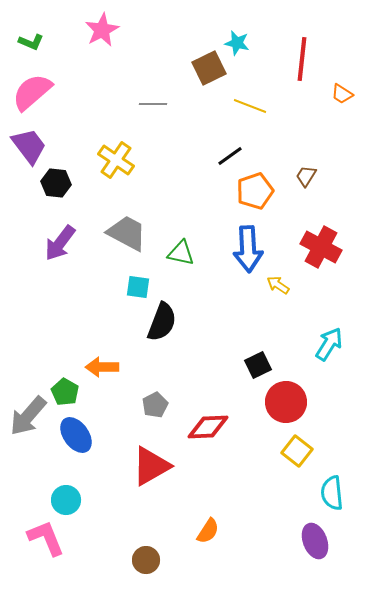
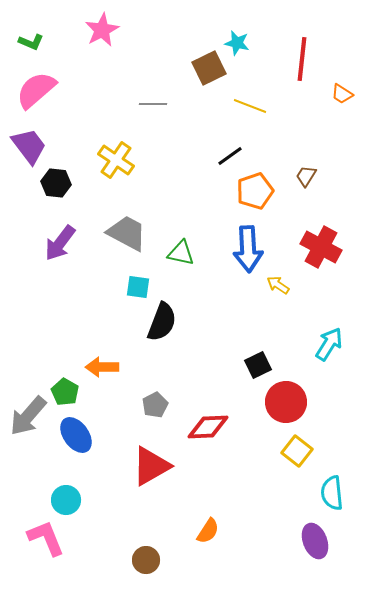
pink semicircle: moved 4 px right, 2 px up
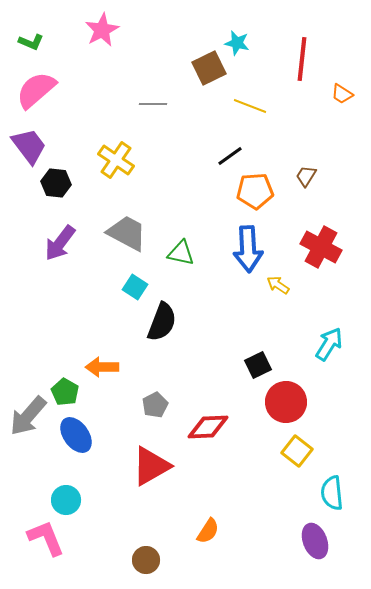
orange pentagon: rotated 15 degrees clockwise
cyan square: moved 3 px left; rotated 25 degrees clockwise
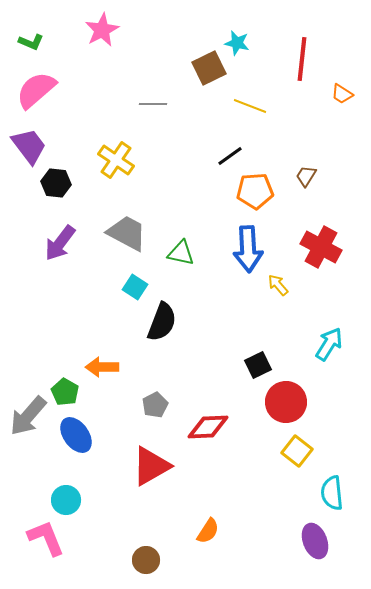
yellow arrow: rotated 15 degrees clockwise
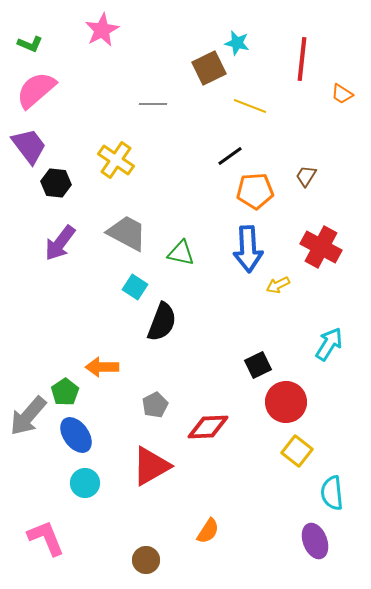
green L-shape: moved 1 px left, 2 px down
yellow arrow: rotated 75 degrees counterclockwise
green pentagon: rotated 8 degrees clockwise
cyan circle: moved 19 px right, 17 px up
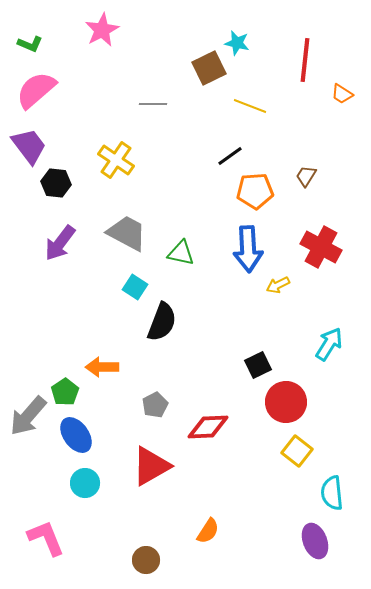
red line: moved 3 px right, 1 px down
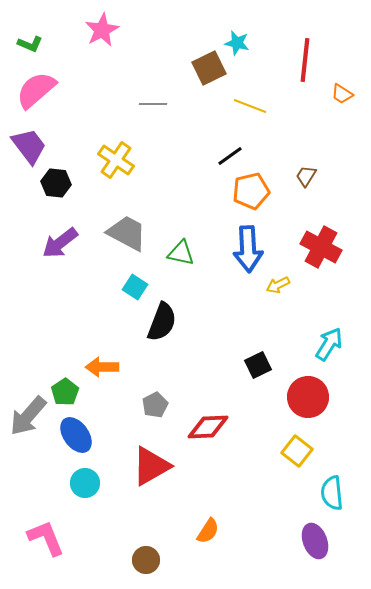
orange pentagon: moved 4 px left; rotated 9 degrees counterclockwise
purple arrow: rotated 15 degrees clockwise
red circle: moved 22 px right, 5 px up
